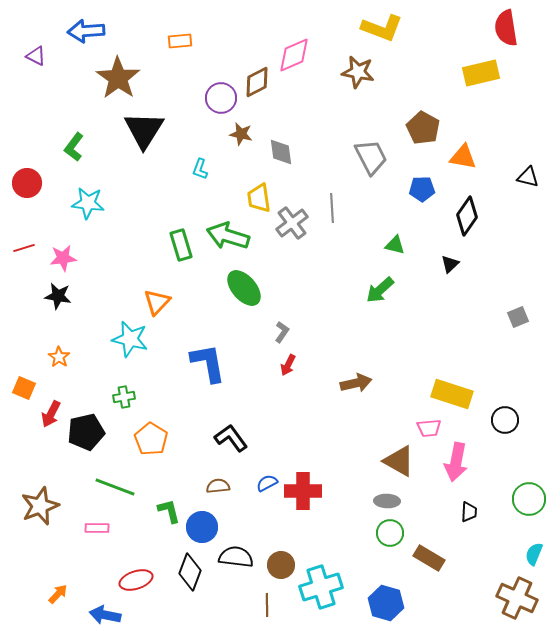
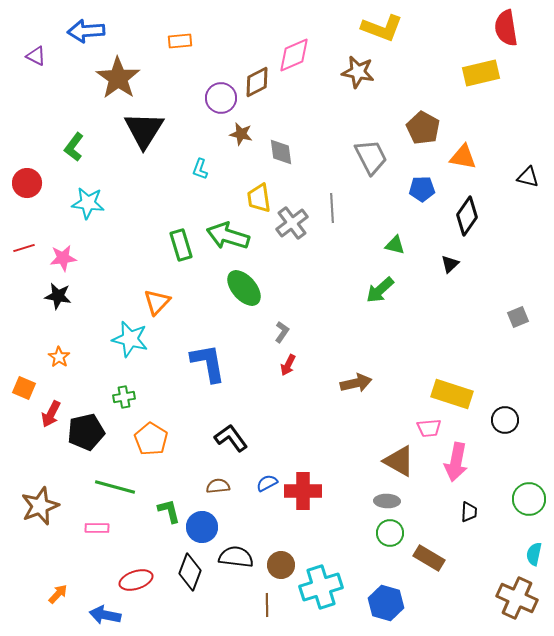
green line at (115, 487): rotated 6 degrees counterclockwise
cyan semicircle at (534, 554): rotated 10 degrees counterclockwise
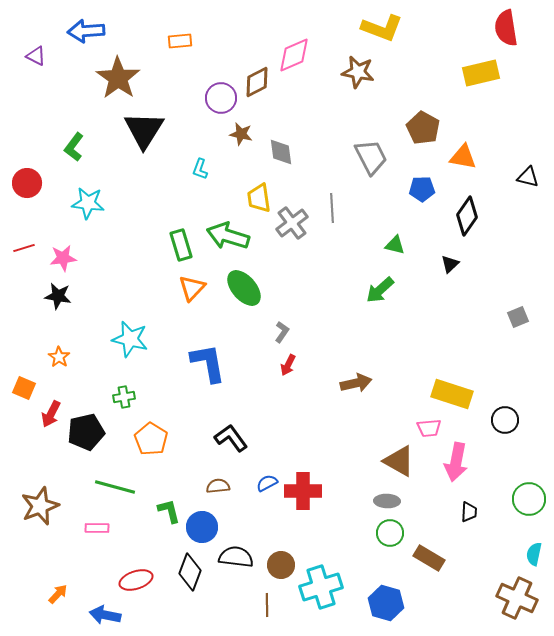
orange triangle at (157, 302): moved 35 px right, 14 px up
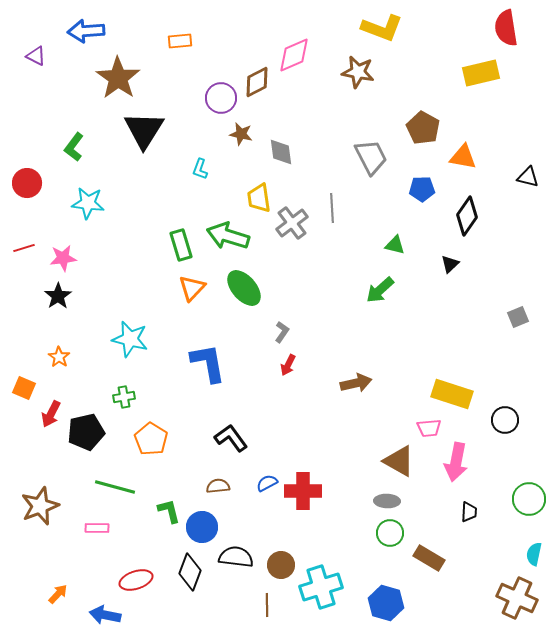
black star at (58, 296): rotated 28 degrees clockwise
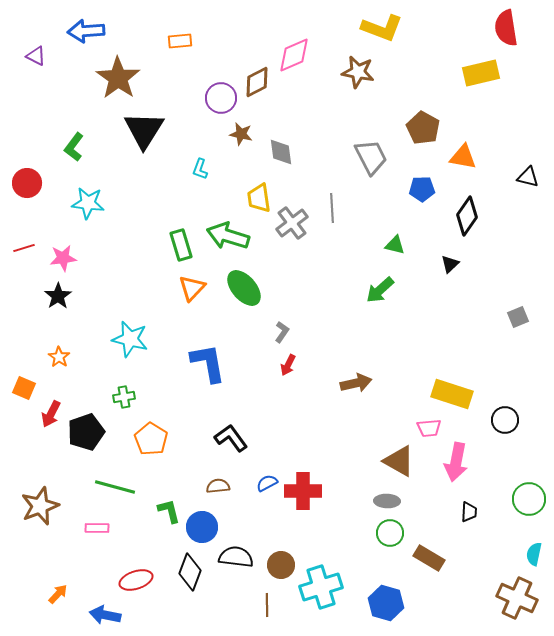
black pentagon at (86, 432): rotated 6 degrees counterclockwise
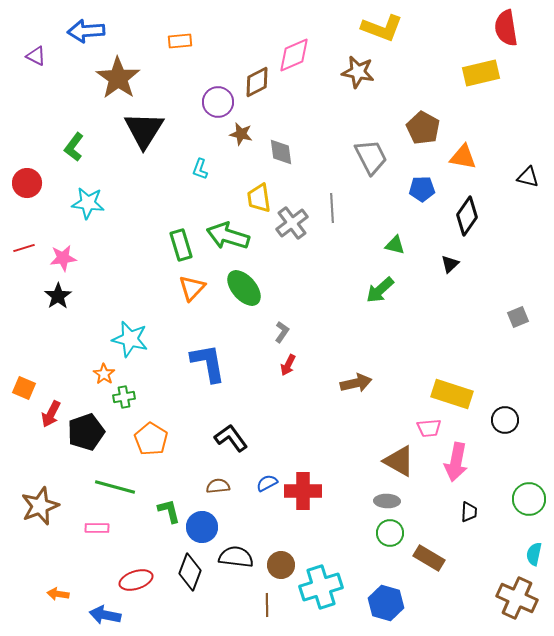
purple circle at (221, 98): moved 3 px left, 4 px down
orange star at (59, 357): moved 45 px right, 17 px down
orange arrow at (58, 594): rotated 125 degrees counterclockwise
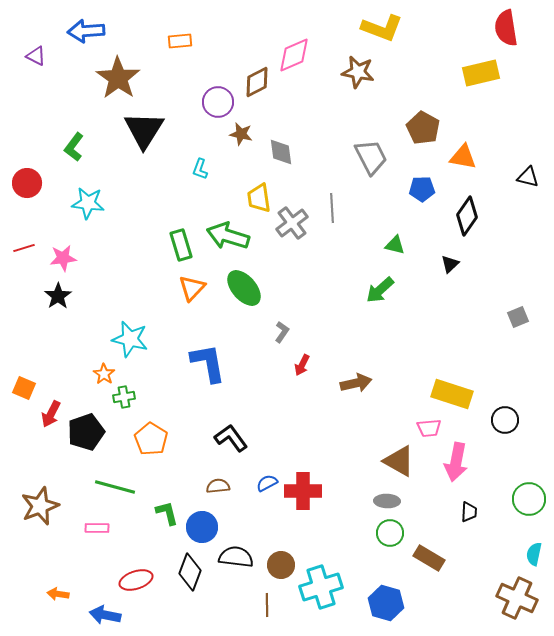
red arrow at (288, 365): moved 14 px right
green L-shape at (169, 511): moved 2 px left, 2 px down
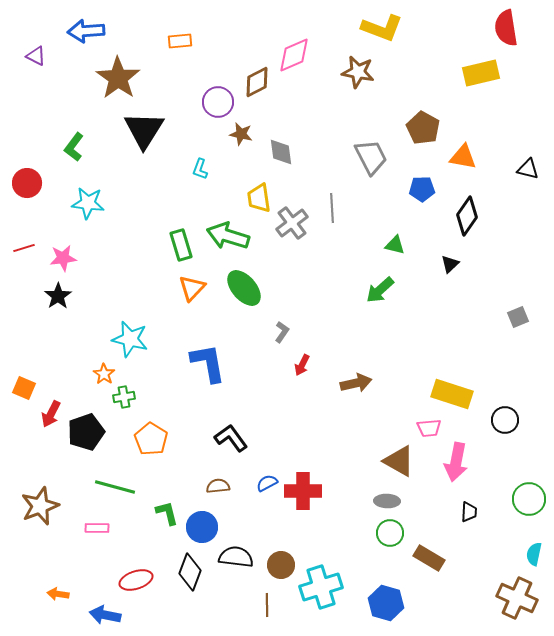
black triangle at (528, 177): moved 8 px up
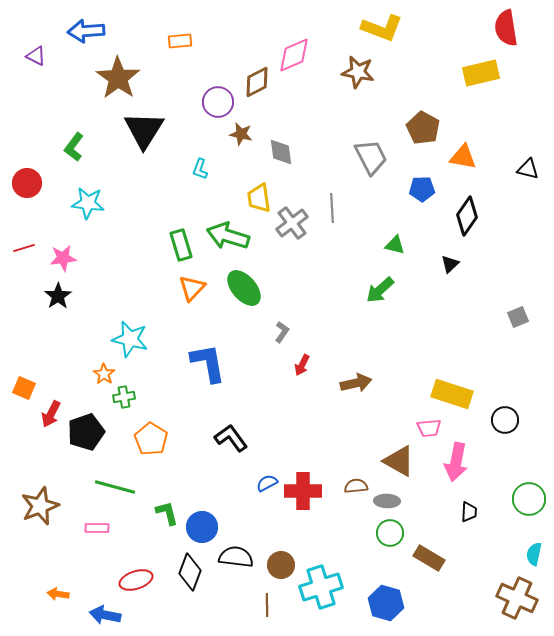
brown semicircle at (218, 486): moved 138 px right
